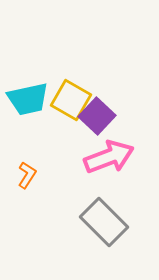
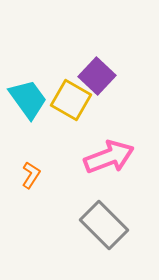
cyan trapezoid: rotated 114 degrees counterclockwise
purple square: moved 40 px up
orange L-shape: moved 4 px right
gray rectangle: moved 3 px down
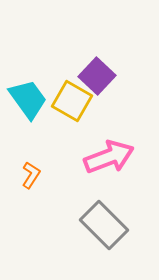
yellow square: moved 1 px right, 1 px down
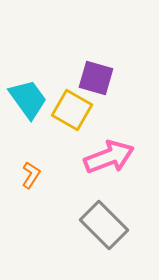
purple square: moved 1 px left, 2 px down; rotated 27 degrees counterclockwise
yellow square: moved 9 px down
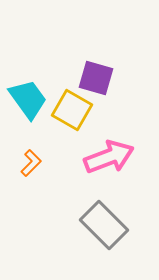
orange L-shape: moved 12 px up; rotated 12 degrees clockwise
